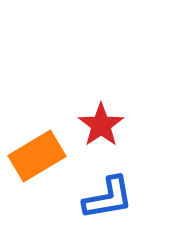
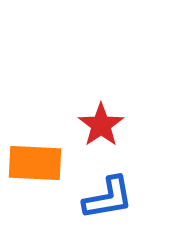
orange rectangle: moved 2 px left, 7 px down; rotated 34 degrees clockwise
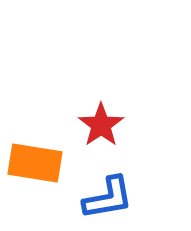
orange rectangle: rotated 6 degrees clockwise
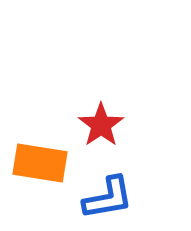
orange rectangle: moved 5 px right
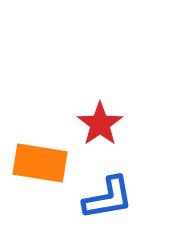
red star: moved 1 px left, 1 px up
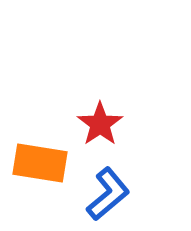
blue L-shape: moved 4 px up; rotated 30 degrees counterclockwise
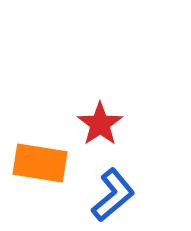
blue L-shape: moved 5 px right, 1 px down
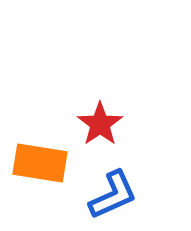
blue L-shape: rotated 16 degrees clockwise
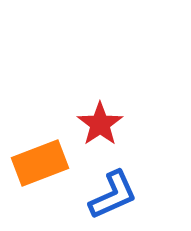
orange rectangle: rotated 30 degrees counterclockwise
